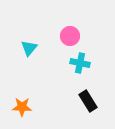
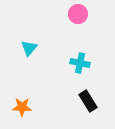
pink circle: moved 8 px right, 22 px up
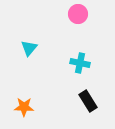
orange star: moved 2 px right
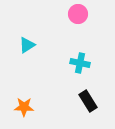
cyan triangle: moved 2 px left, 3 px up; rotated 18 degrees clockwise
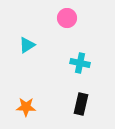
pink circle: moved 11 px left, 4 px down
black rectangle: moved 7 px left, 3 px down; rotated 45 degrees clockwise
orange star: moved 2 px right
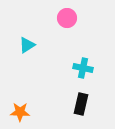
cyan cross: moved 3 px right, 5 px down
orange star: moved 6 px left, 5 px down
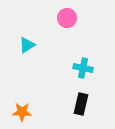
orange star: moved 2 px right
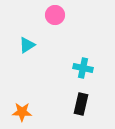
pink circle: moved 12 px left, 3 px up
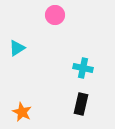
cyan triangle: moved 10 px left, 3 px down
orange star: rotated 24 degrees clockwise
